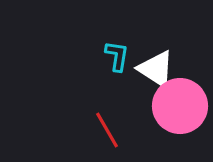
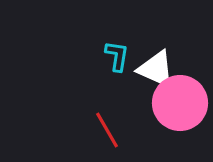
white triangle: rotated 9 degrees counterclockwise
pink circle: moved 3 px up
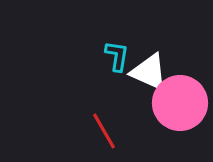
white triangle: moved 7 px left, 3 px down
red line: moved 3 px left, 1 px down
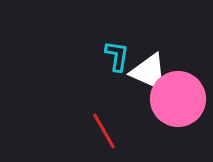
pink circle: moved 2 px left, 4 px up
